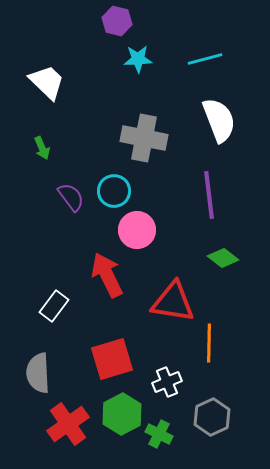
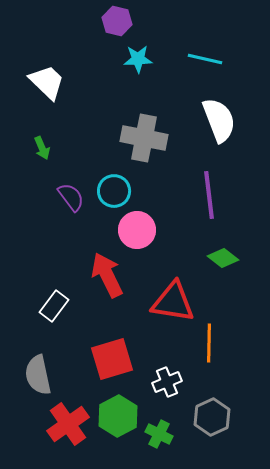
cyan line: rotated 28 degrees clockwise
gray semicircle: moved 2 px down; rotated 9 degrees counterclockwise
green hexagon: moved 4 px left, 2 px down
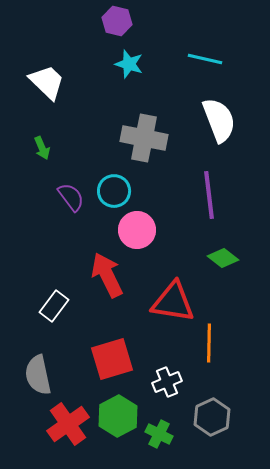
cyan star: moved 9 px left, 5 px down; rotated 20 degrees clockwise
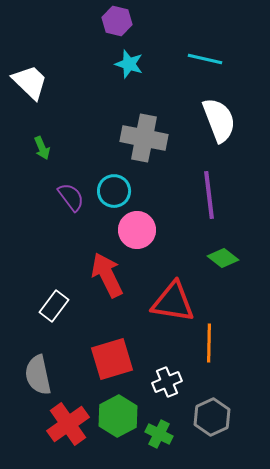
white trapezoid: moved 17 px left
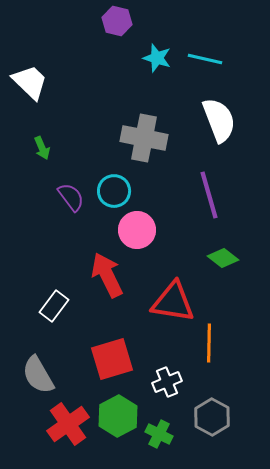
cyan star: moved 28 px right, 6 px up
purple line: rotated 9 degrees counterclockwise
gray semicircle: rotated 18 degrees counterclockwise
gray hexagon: rotated 6 degrees counterclockwise
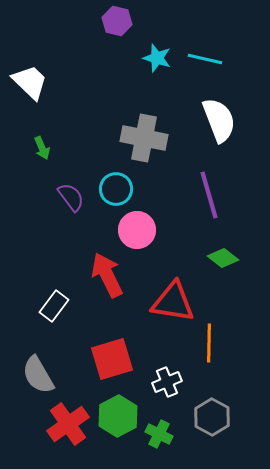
cyan circle: moved 2 px right, 2 px up
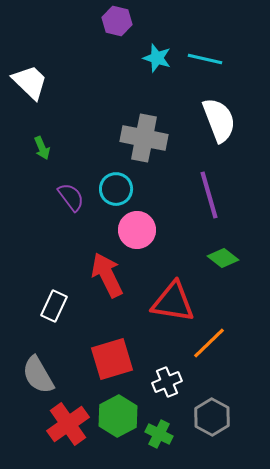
white rectangle: rotated 12 degrees counterclockwise
orange line: rotated 45 degrees clockwise
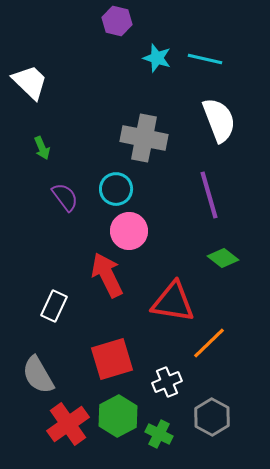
purple semicircle: moved 6 px left
pink circle: moved 8 px left, 1 px down
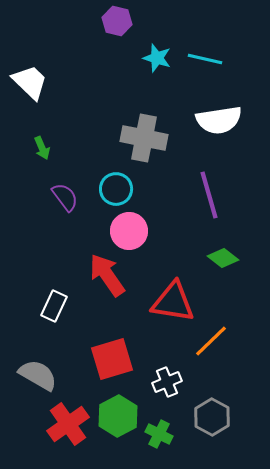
white semicircle: rotated 102 degrees clockwise
red arrow: rotated 9 degrees counterclockwise
orange line: moved 2 px right, 2 px up
gray semicircle: rotated 150 degrees clockwise
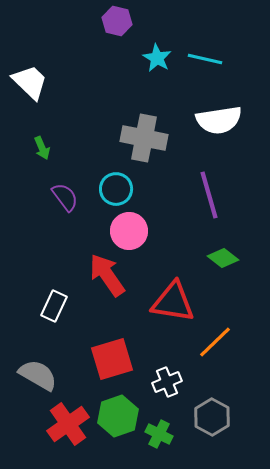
cyan star: rotated 12 degrees clockwise
orange line: moved 4 px right, 1 px down
green hexagon: rotated 9 degrees clockwise
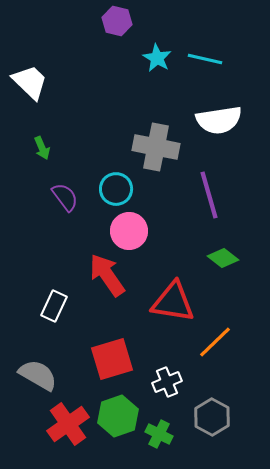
gray cross: moved 12 px right, 9 px down
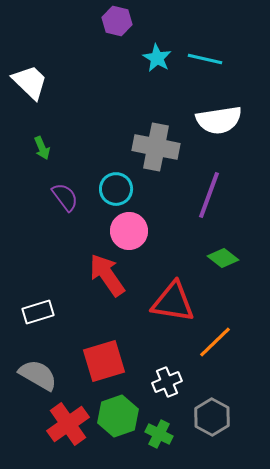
purple line: rotated 36 degrees clockwise
white rectangle: moved 16 px left, 6 px down; rotated 48 degrees clockwise
red square: moved 8 px left, 2 px down
